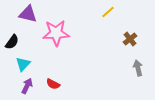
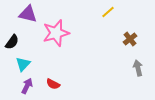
pink star: rotated 12 degrees counterclockwise
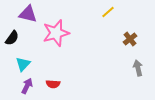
black semicircle: moved 4 px up
red semicircle: rotated 24 degrees counterclockwise
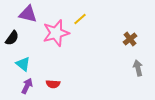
yellow line: moved 28 px left, 7 px down
cyan triangle: rotated 35 degrees counterclockwise
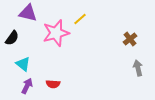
purple triangle: moved 1 px up
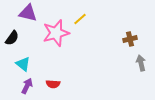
brown cross: rotated 24 degrees clockwise
gray arrow: moved 3 px right, 5 px up
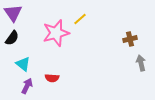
purple triangle: moved 15 px left; rotated 42 degrees clockwise
red semicircle: moved 1 px left, 6 px up
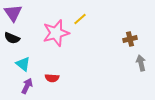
black semicircle: rotated 77 degrees clockwise
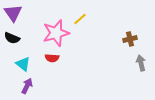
red semicircle: moved 20 px up
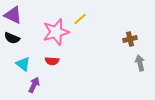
purple triangle: moved 2 px down; rotated 30 degrees counterclockwise
pink star: moved 1 px up
red semicircle: moved 3 px down
gray arrow: moved 1 px left
purple arrow: moved 7 px right, 1 px up
